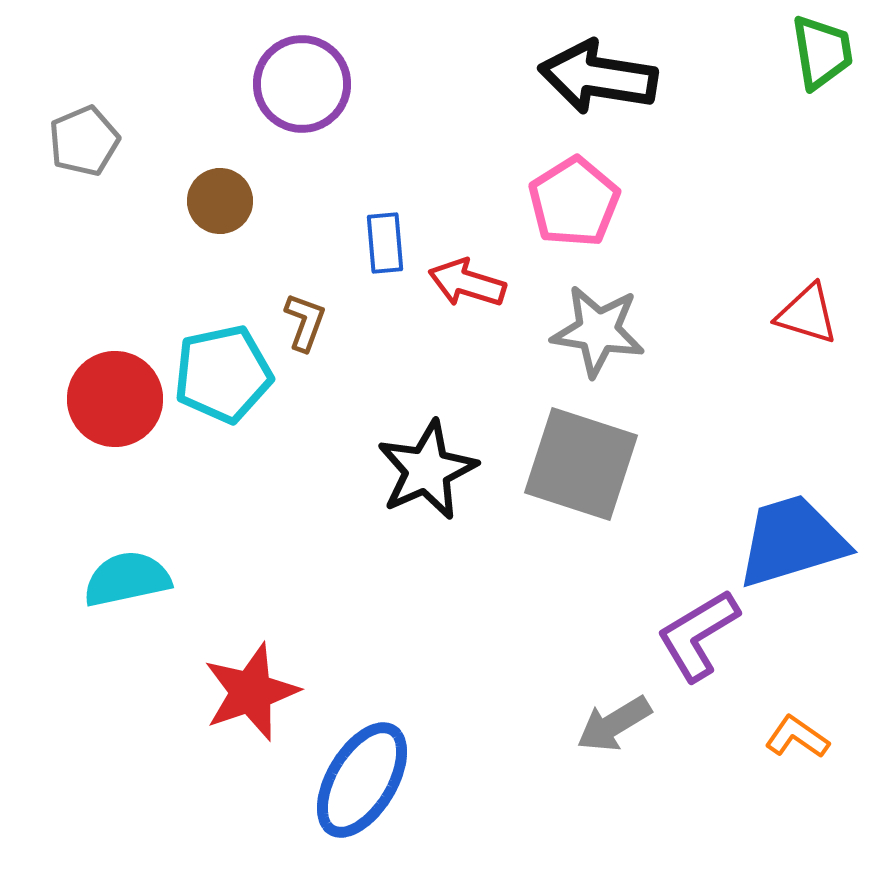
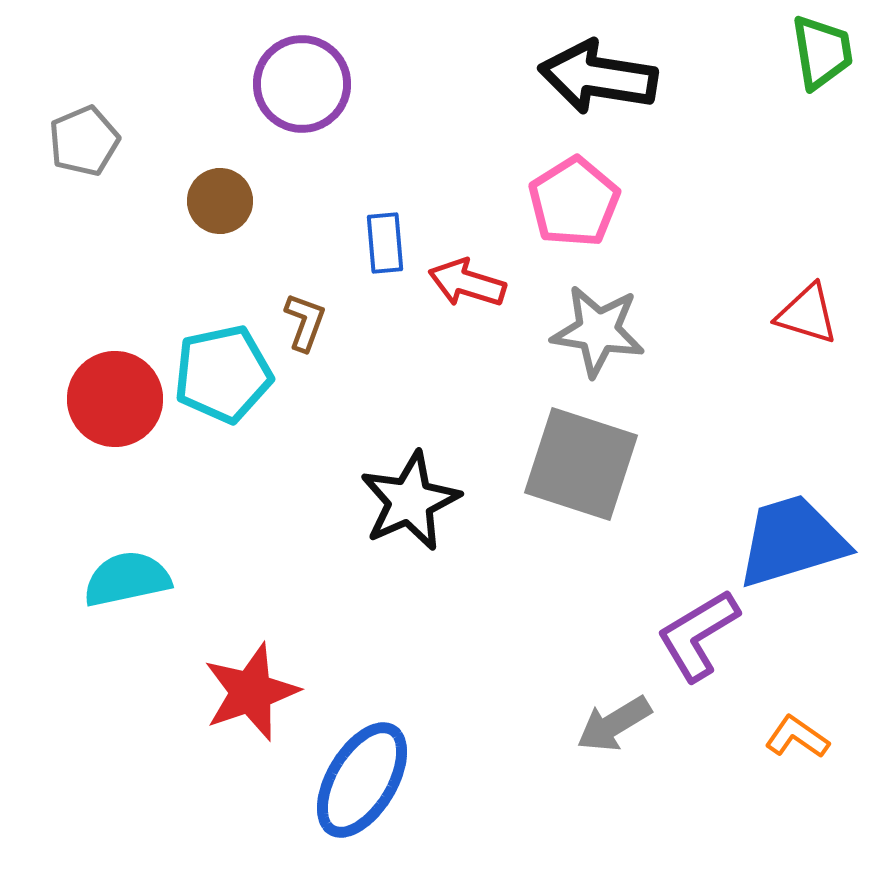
black star: moved 17 px left, 31 px down
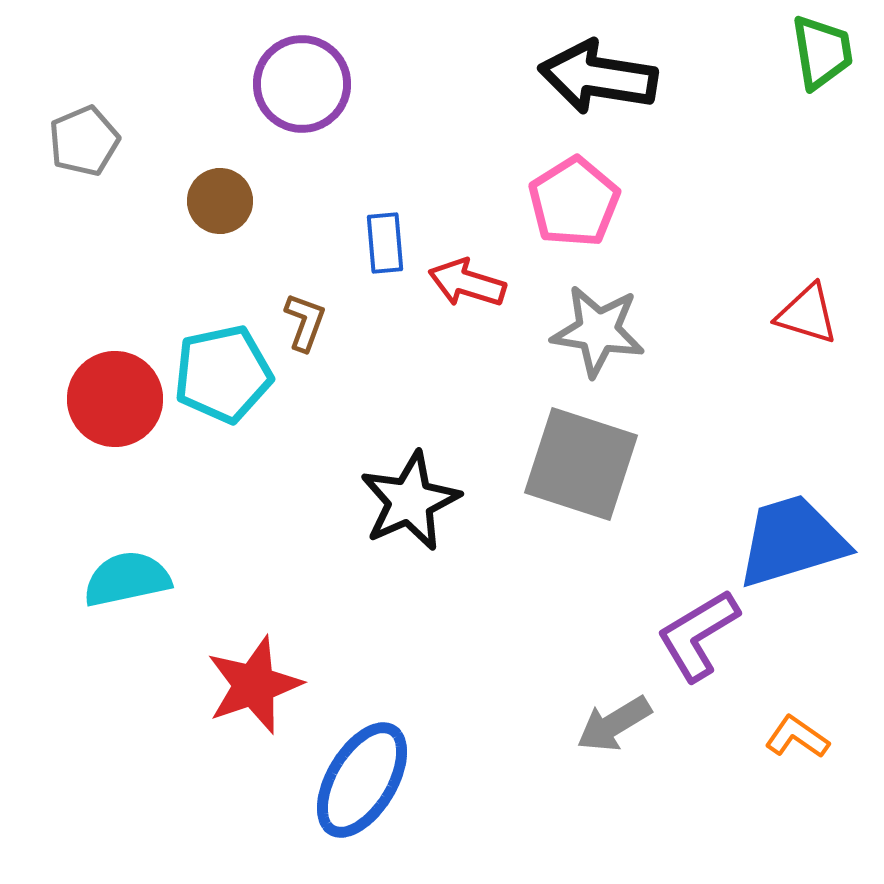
red star: moved 3 px right, 7 px up
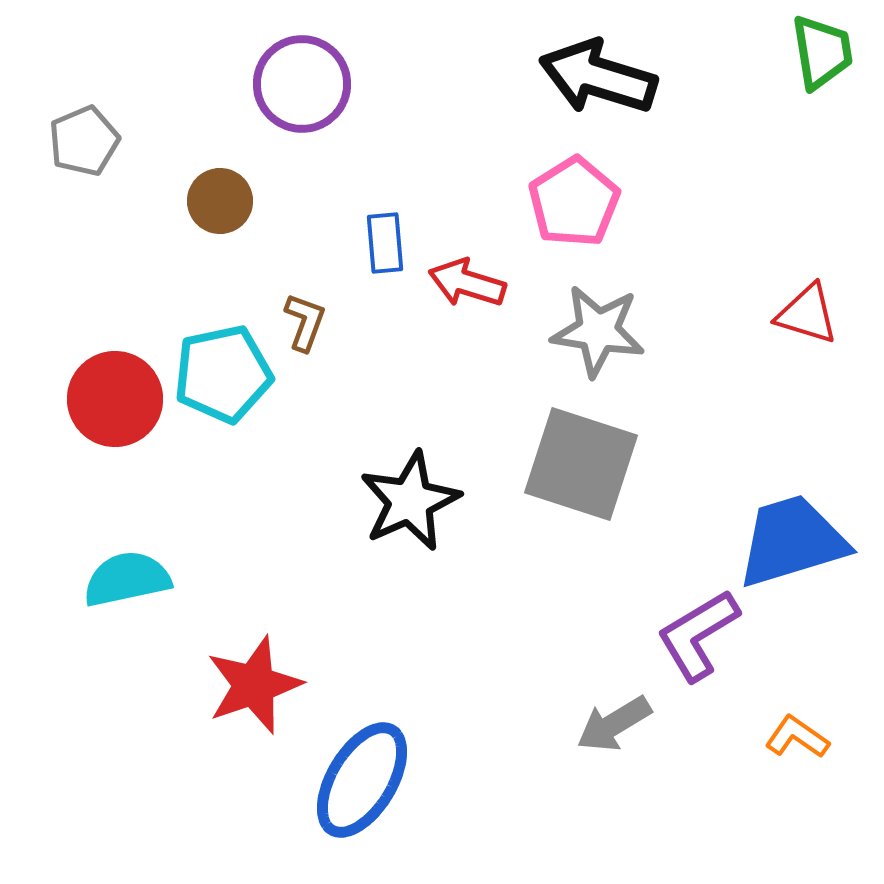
black arrow: rotated 8 degrees clockwise
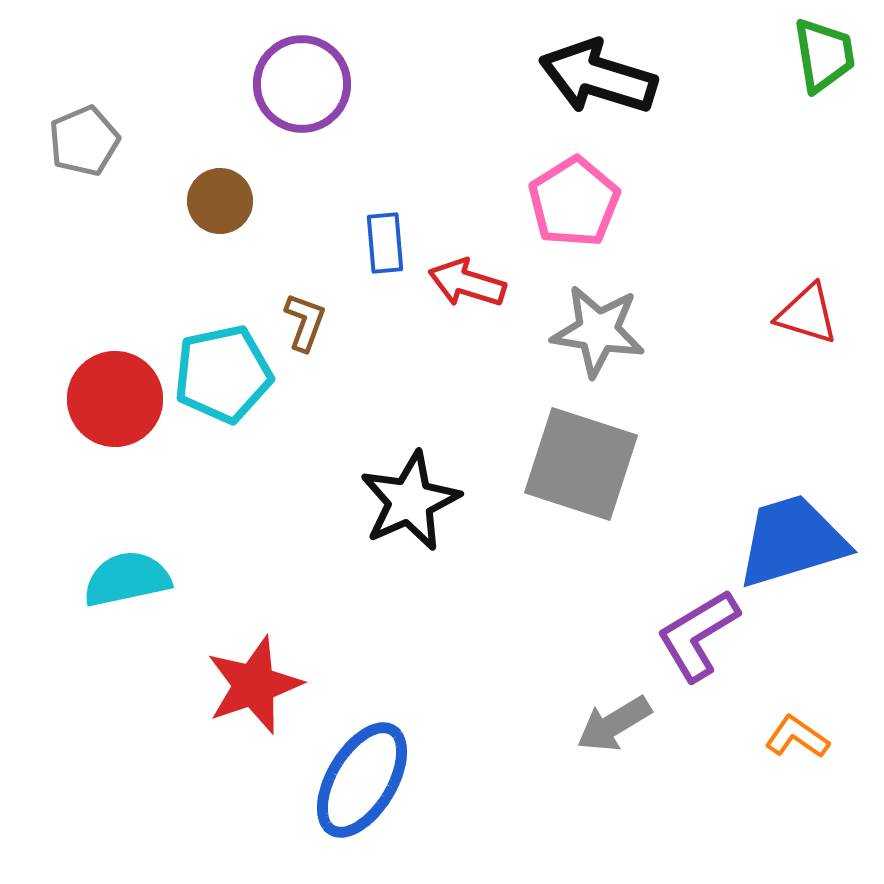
green trapezoid: moved 2 px right, 3 px down
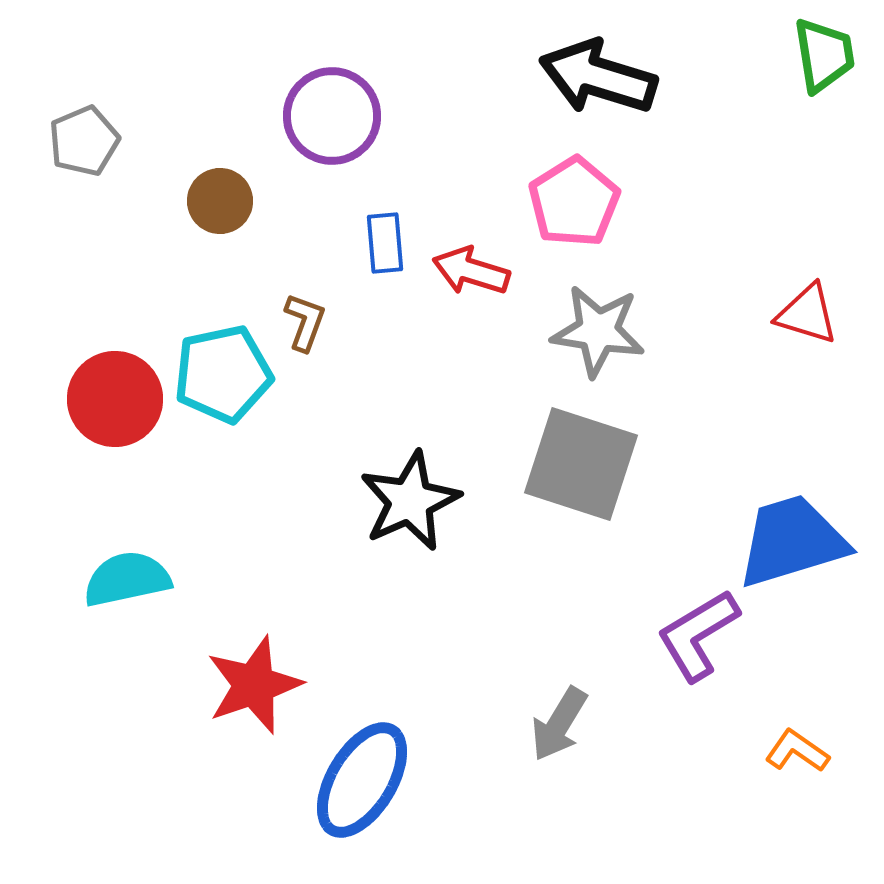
purple circle: moved 30 px right, 32 px down
red arrow: moved 4 px right, 12 px up
gray arrow: moved 55 px left; rotated 28 degrees counterclockwise
orange L-shape: moved 14 px down
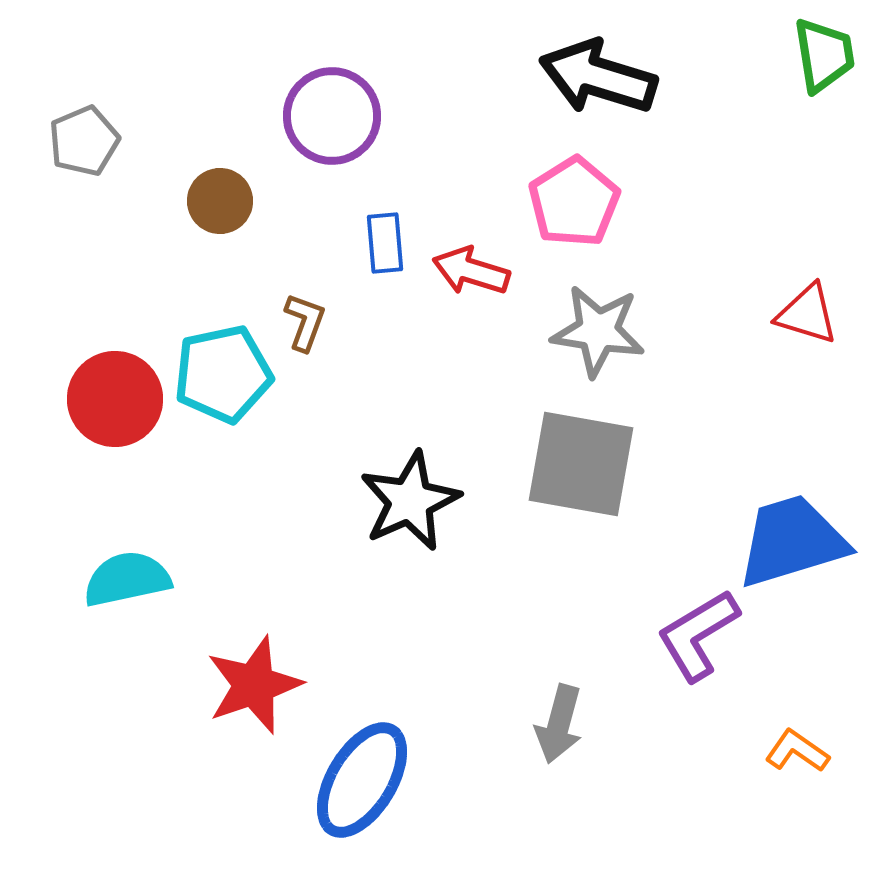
gray square: rotated 8 degrees counterclockwise
gray arrow: rotated 16 degrees counterclockwise
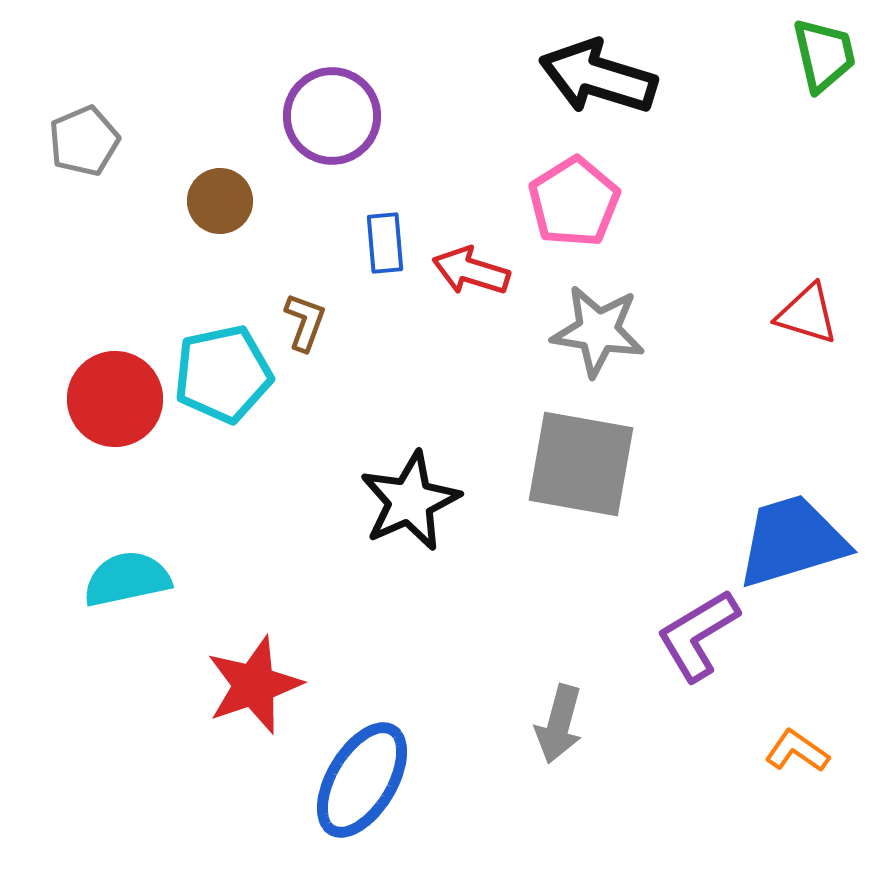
green trapezoid: rotated 4 degrees counterclockwise
